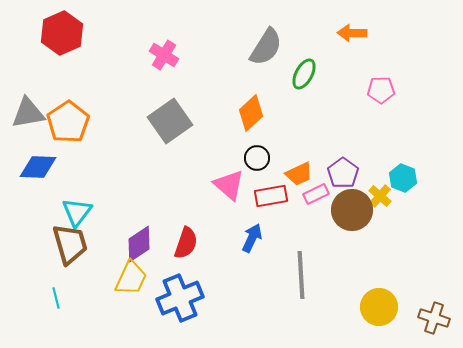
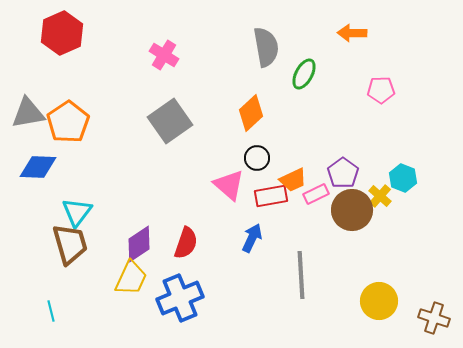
gray semicircle: rotated 42 degrees counterclockwise
orange trapezoid: moved 6 px left, 6 px down
cyan line: moved 5 px left, 13 px down
yellow circle: moved 6 px up
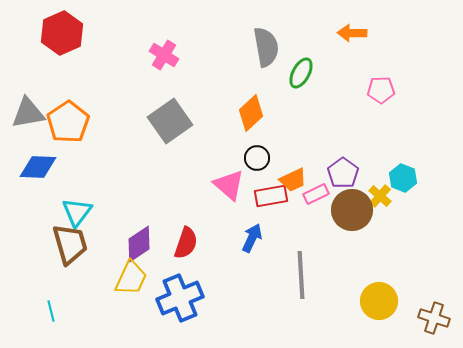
green ellipse: moved 3 px left, 1 px up
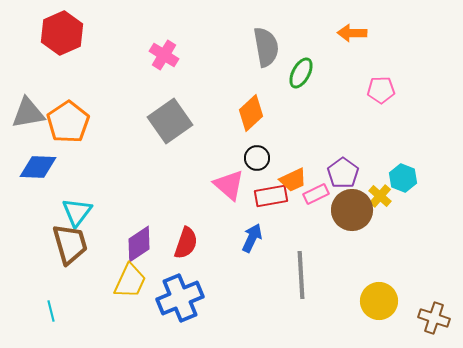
yellow trapezoid: moved 1 px left, 3 px down
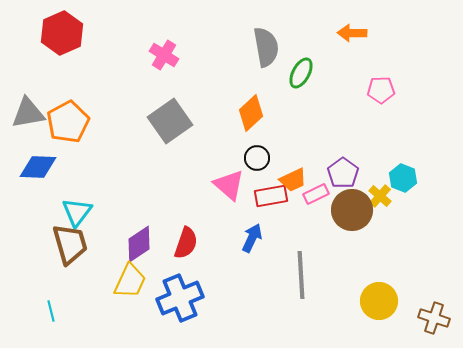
orange pentagon: rotated 6 degrees clockwise
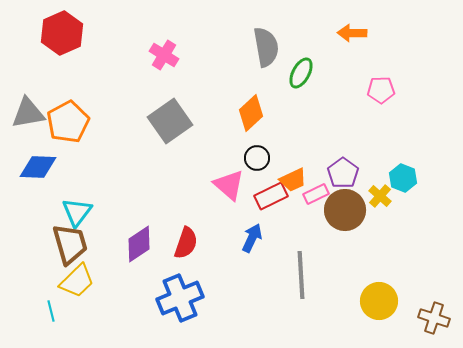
red rectangle: rotated 16 degrees counterclockwise
brown circle: moved 7 px left
yellow trapezoid: moved 53 px left; rotated 21 degrees clockwise
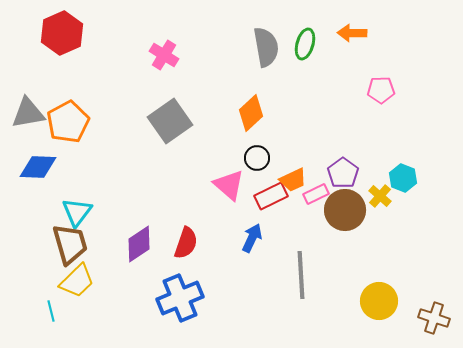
green ellipse: moved 4 px right, 29 px up; rotated 12 degrees counterclockwise
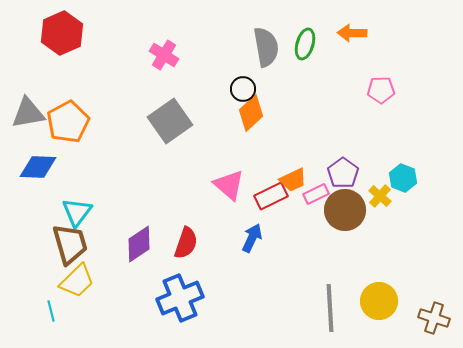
black circle: moved 14 px left, 69 px up
gray line: moved 29 px right, 33 px down
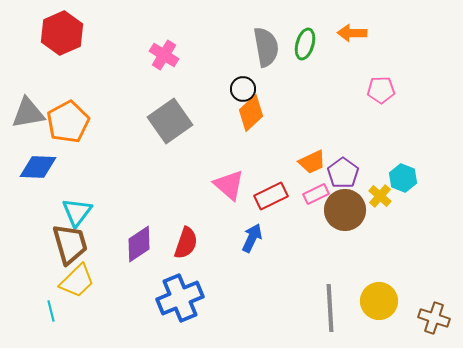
orange trapezoid: moved 19 px right, 18 px up
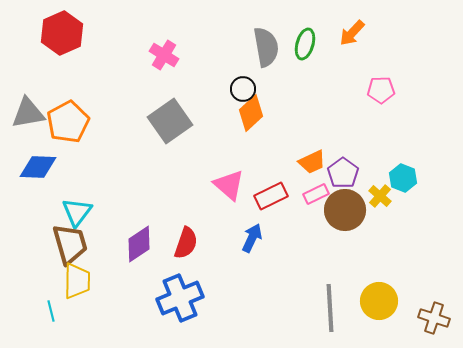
orange arrow: rotated 48 degrees counterclockwise
yellow trapezoid: rotated 45 degrees counterclockwise
